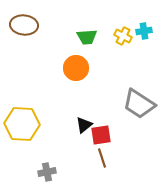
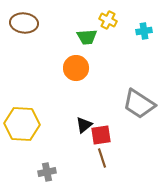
brown ellipse: moved 2 px up
yellow cross: moved 15 px left, 16 px up
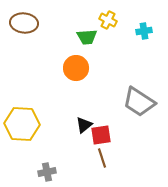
gray trapezoid: moved 2 px up
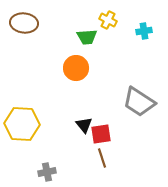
black triangle: rotated 30 degrees counterclockwise
red square: moved 1 px up
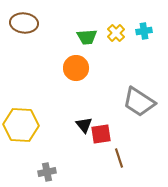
yellow cross: moved 8 px right, 13 px down; rotated 18 degrees clockwise
yellow hexagon: moved 1 px left, 1 px down
brown line: moved 17 px right
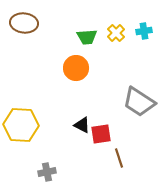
black triangle: moved 2 px left; rotated 24 degrees counterclockwise
